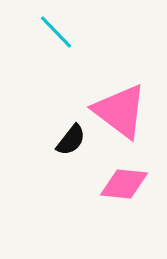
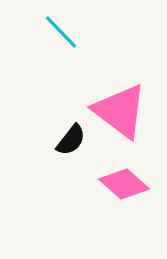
cyan line: moved 5 px right
pink diamond: rotated 36 degrees clockwise
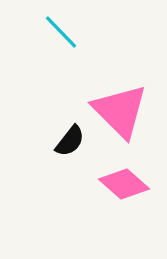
pink triangle: rotated 8 degrees clockwise
black semicircle: moved 1 px left, 1 px down
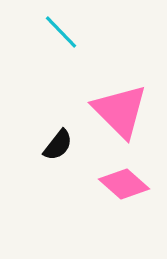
black semicircle: moved 12 px left, 4 px down
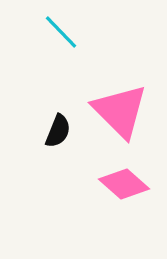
black semicircle: moved 14 px up; rotated 16 degrees counterclockwise
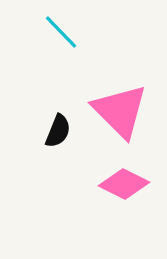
pink diamond: rotated 15 degrees counterclockwise
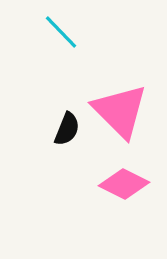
black semicircle: moved 9 px right, 2 px up
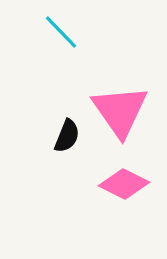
pink triangle: rotated 10 degrees clockwise
black semicircle: moved 7 px down
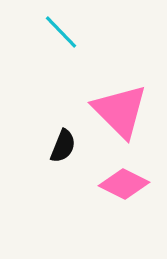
pink triangle: rotated 10 degrees counterclockwise
black semicircle: moved 4 px left, 10 px down
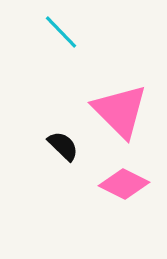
black semicircle: rotated 68 degrees counterclockwise
